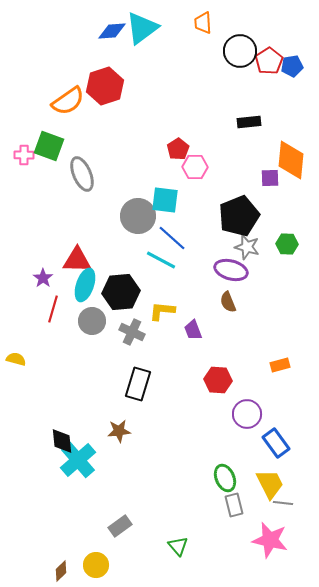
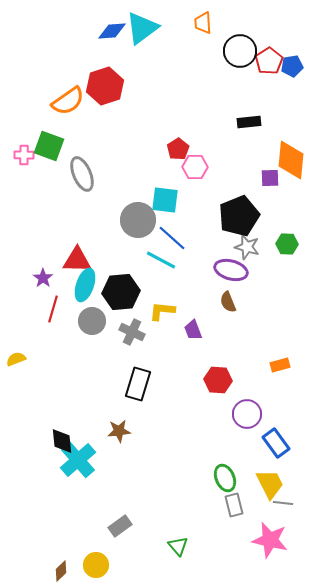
gray circle at (138, 216): moved 4 px down
yellow semicircle at (16, 359): rotated 36 degrees counterclockwise
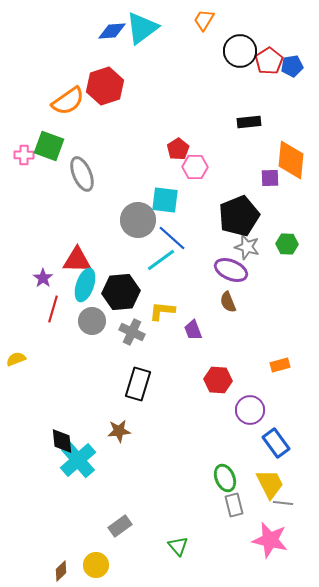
orange trapezoid at (203, 23): moved 1 px right, 3 px up; rotated 35 degrees clockwise
cyan line at (161, 260): rotated 64 degrees counterclockwise
purple ellipse at (231, 270): rotated 8 degrees clockwise
purple circle at (247, 414): moved 3 px right, 4 px up
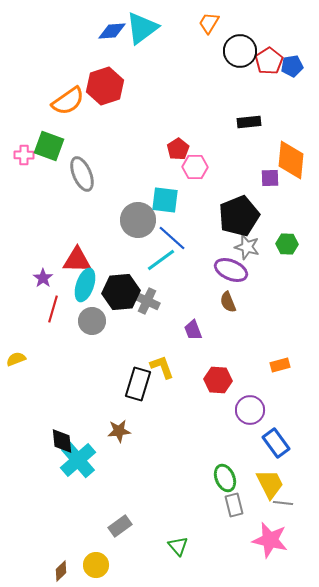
orange trapezoid at (204, 20): moved 5 px right, 3 px down
yellow L-shape at (162, 311): moved 56 px down; rotated 64 degrees clockwise
gray cross at (132, 332): moved 15 px right, 31 px up
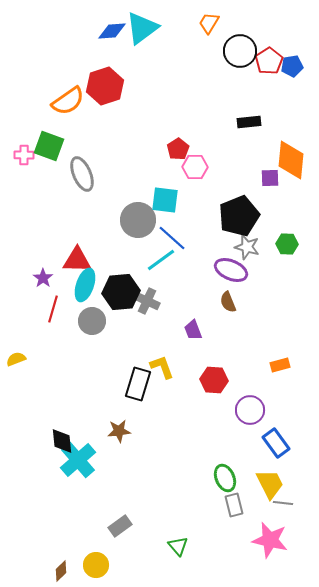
red hexagon at (218, 380): moved 4 px left
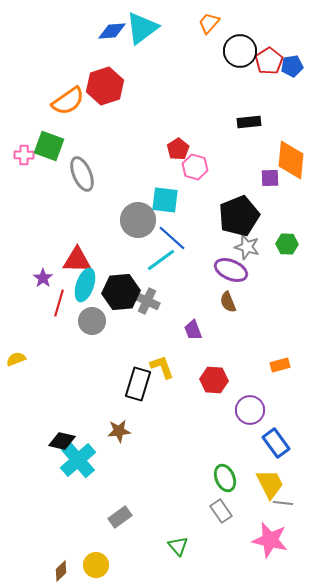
orange trapezoid at (209, 23): rotated 10 degrees clockwise
pink hexagon at (195, 167): rotated 15 degrees clockwise
red line at (53, 309): moved 6 px right, 6 px up
black diamond at (62, 441): rotated 72 degrees counterclockwise
gray rectangle at (234, 505): moved 13 px left, 6 px down; rotated 20 degrees counterclockwise
gray rectangle at (120, 526): moved 9 px up
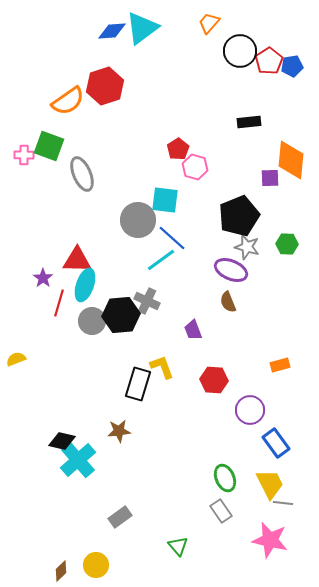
black hexagon at (121, 292): moved 23 px down
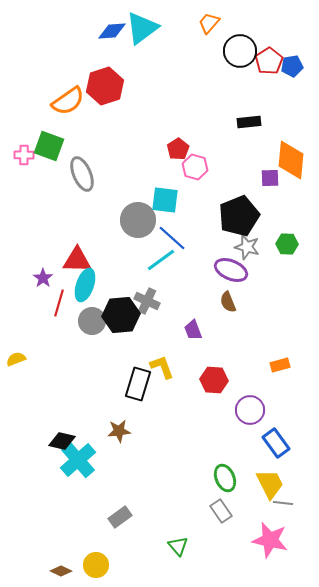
brown diamond at (61, 571): rotated 70 degrees clockwise
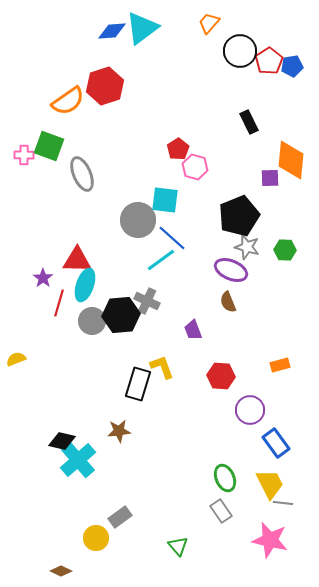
black rectangle at (249, 122): rotated 70 degrees clockwise
green hexagon at (287, 244): moved 2 px left, 6 px down
red hexagon at (214, 380): moved 7 px right, 4 px up
yellow circle at (96, 565): moved 27 px up
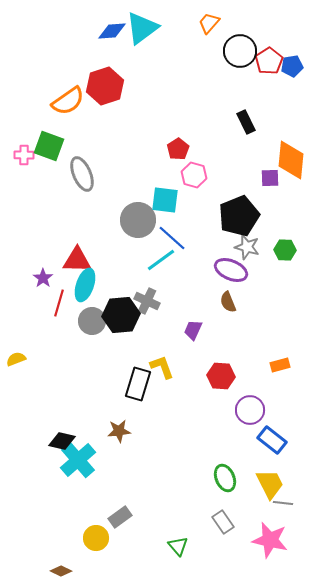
black rectangle at (249, 122): moved 3 px left
pink hexagon at (195, 167): moved 1 px left, 8 px down
purple trapezoid at (193, 330): rotated 45 degrees clockwise
blue rectangle at (276, 443): moved 4 px left, 3 px up; rotated 16 degrees counterclockwise
gray rectangle at (221, 511): moved 2 px right, 11 px down
